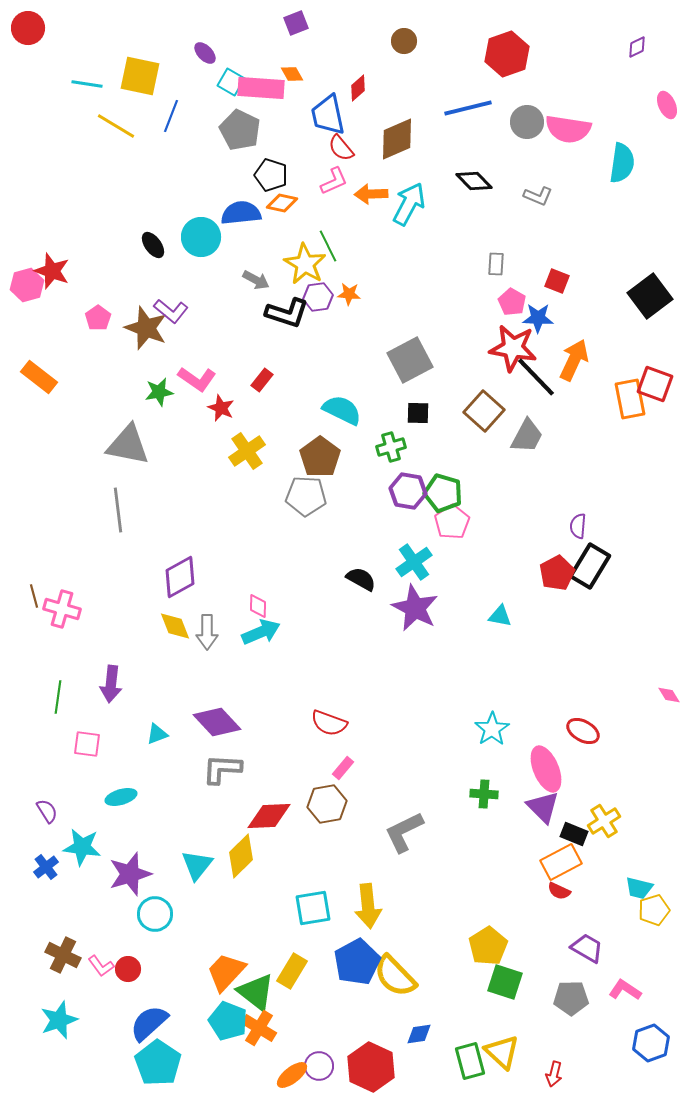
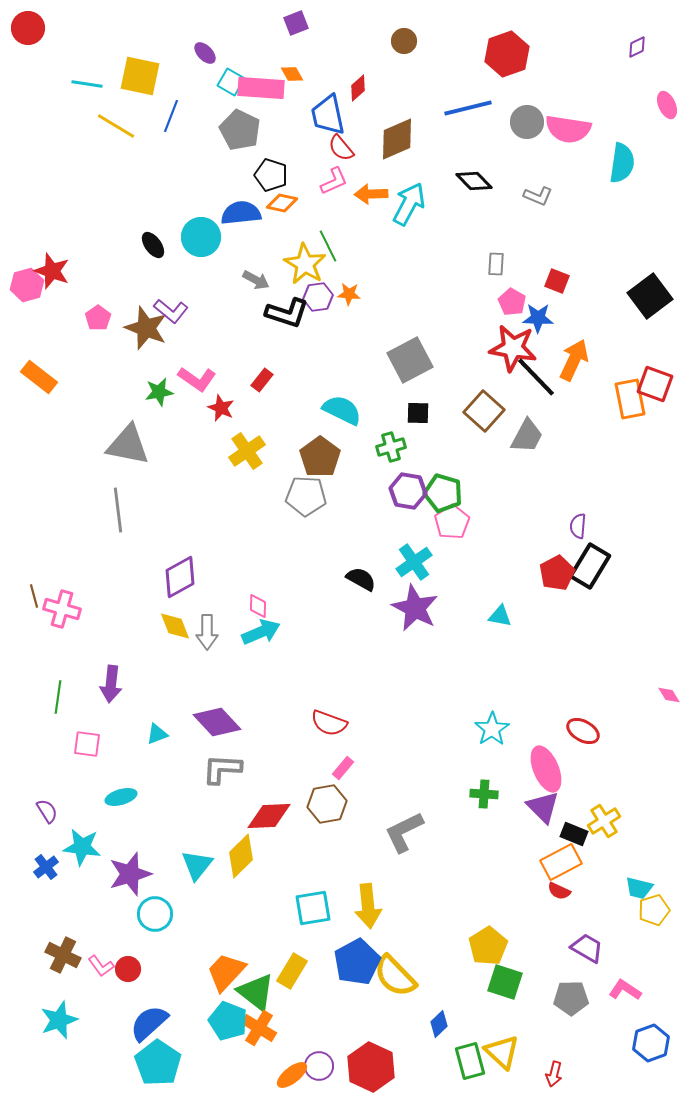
blue diamond at (419, 1034): moved 20 px right, 10 px up; rotated 36 degrees counterclockwise
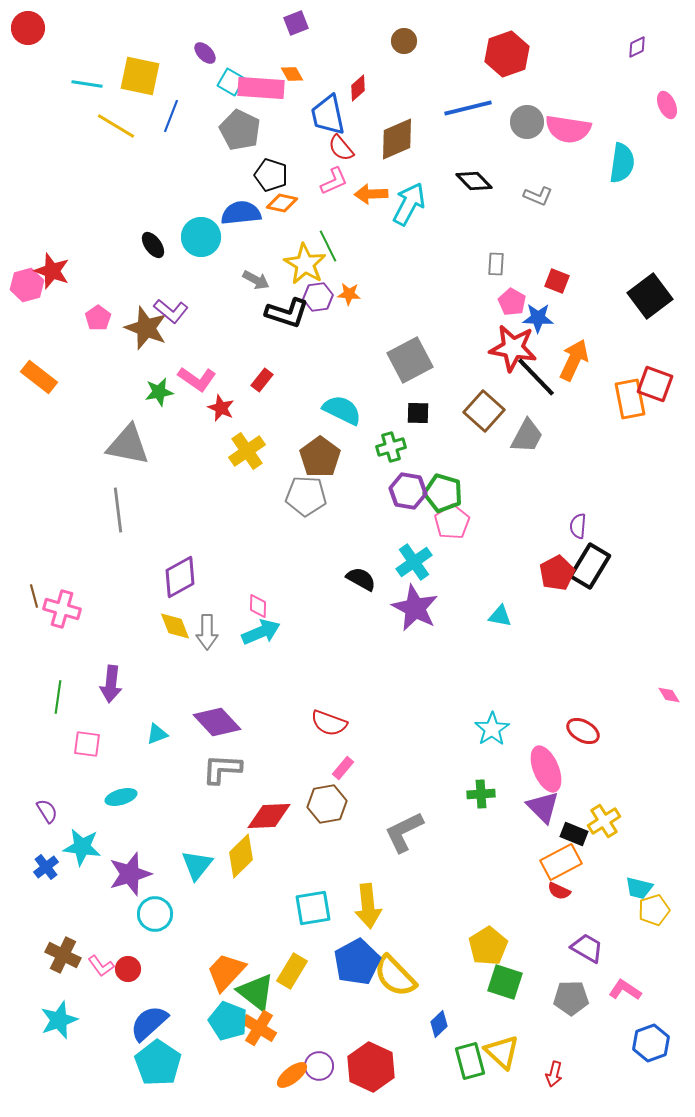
green cross at (484, 794): moved 3 px left; rotated 8 degrees counterclockwise
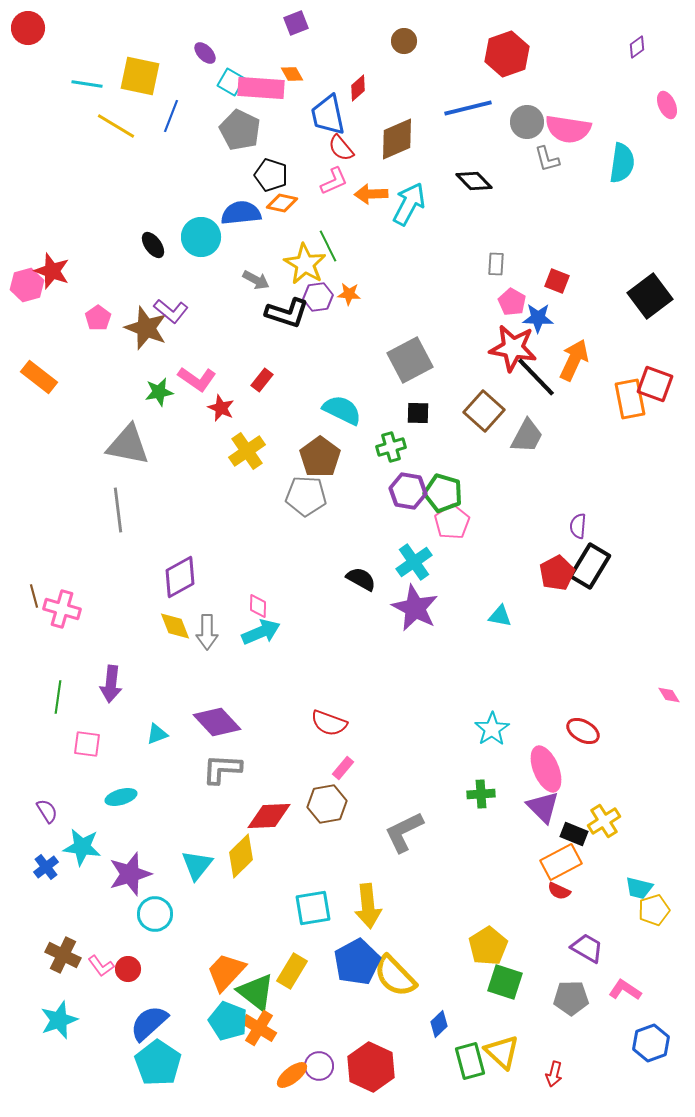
purple diamond at (637, 47): rotated 10 degrees counterclockwise
gray L-shape at (538, 196): moved 9 px right, 37 px up; rotated 52 degrees clockwise
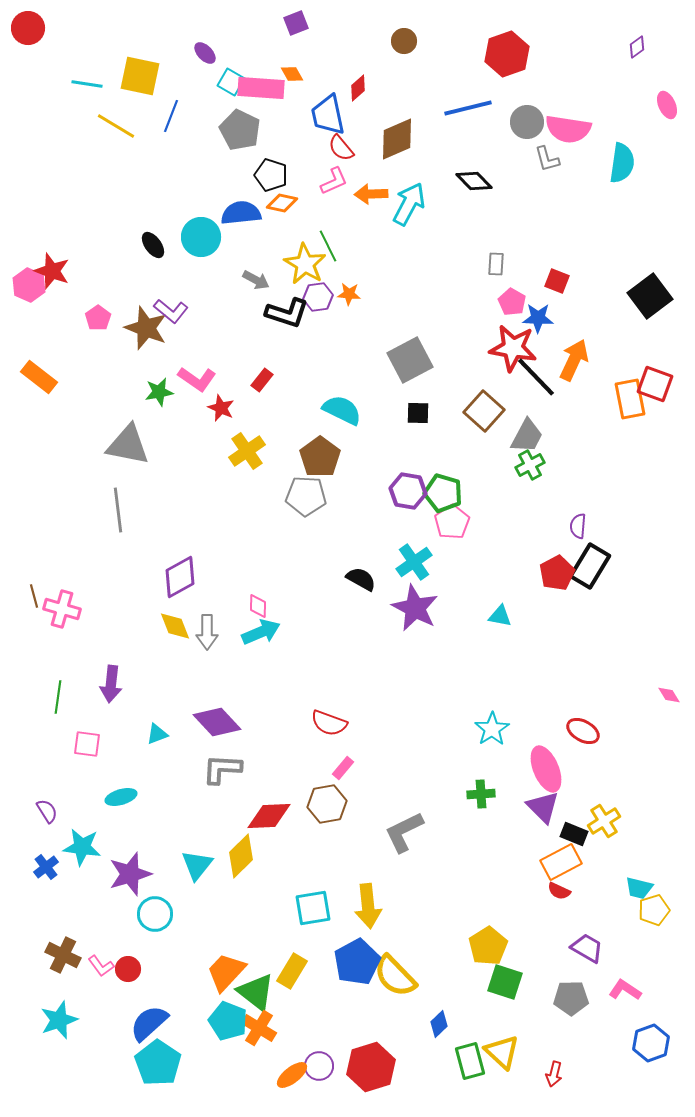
pink hexagon at (27, 285): moved 2 px right; rotated 20 degrees counterclockwise
green cross at (391, 447): moved 139 px right, 18 px down; rotated 12 degrees counterclockwise
red hexagon at (371, 1067): rotated 18 degrees clockwise
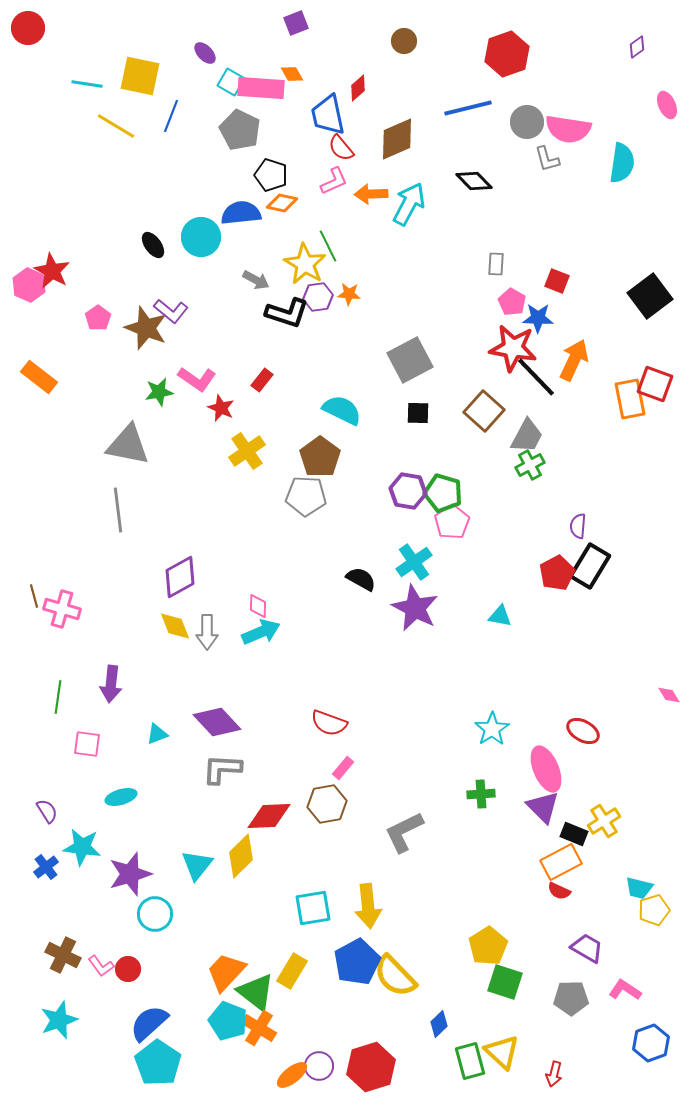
red star at (52, 271): rotated 9 degrees clockwise
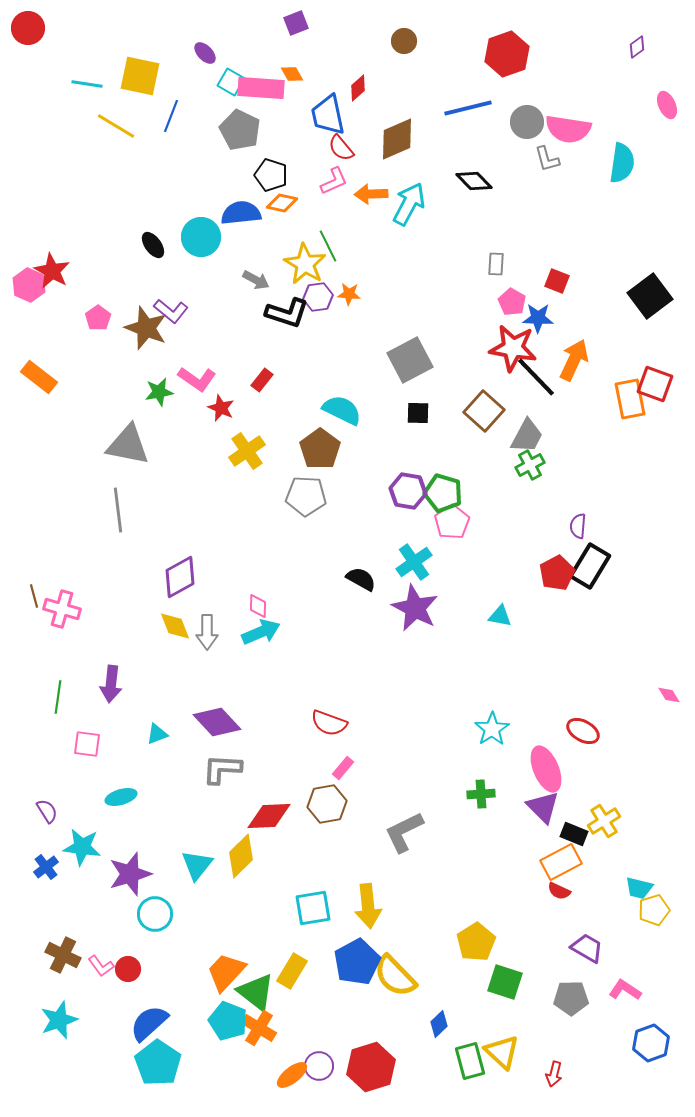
brown pentagon at (320, 457): moved 8 px up
yellow pentagon at (488, 946): moved 12 px left, 4 px up
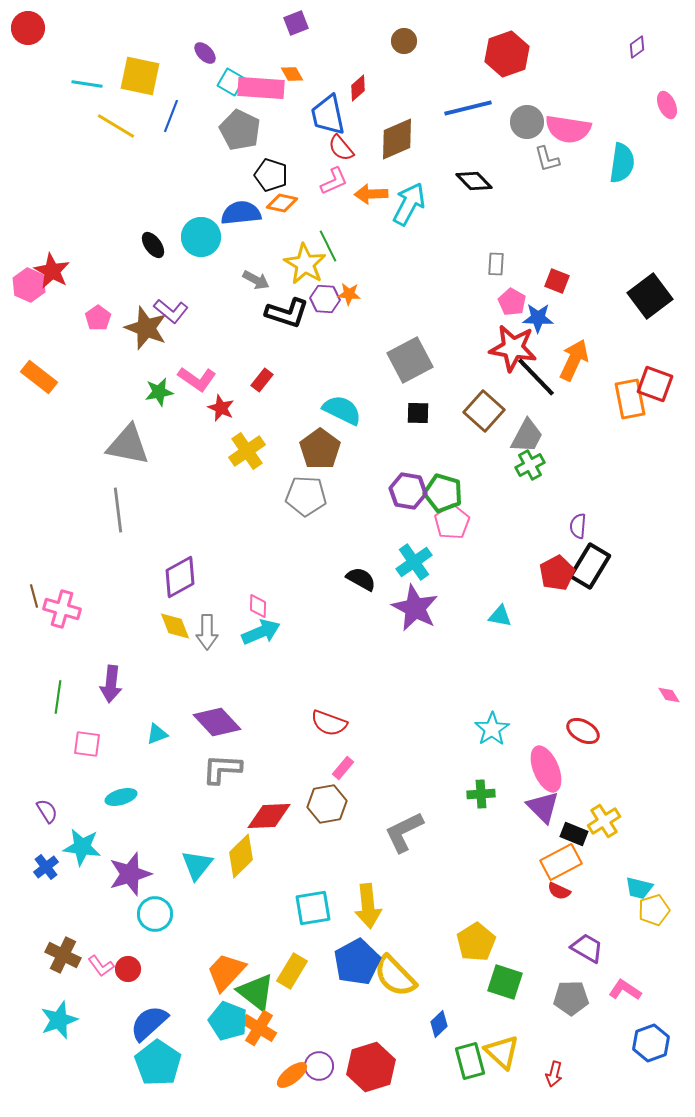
purple hexagon at (318, 297): moved 7 px right, 2 px down; rotated 12 degrees clockwise
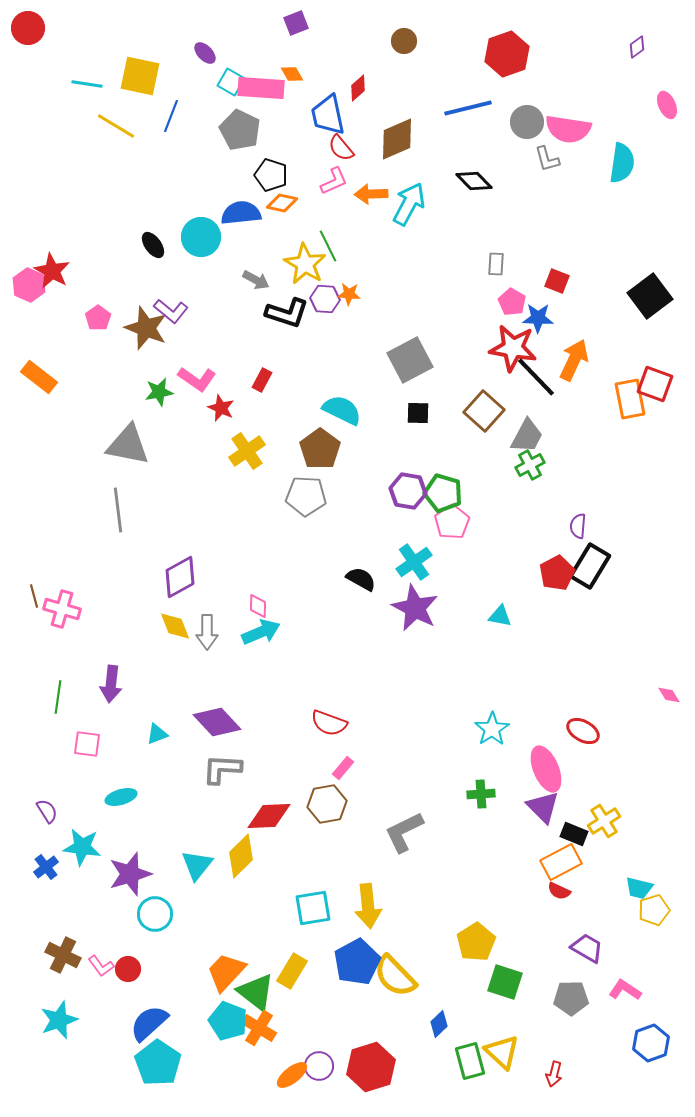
red rectangle at (262, 380): rotated 10 degrees counterclockwise
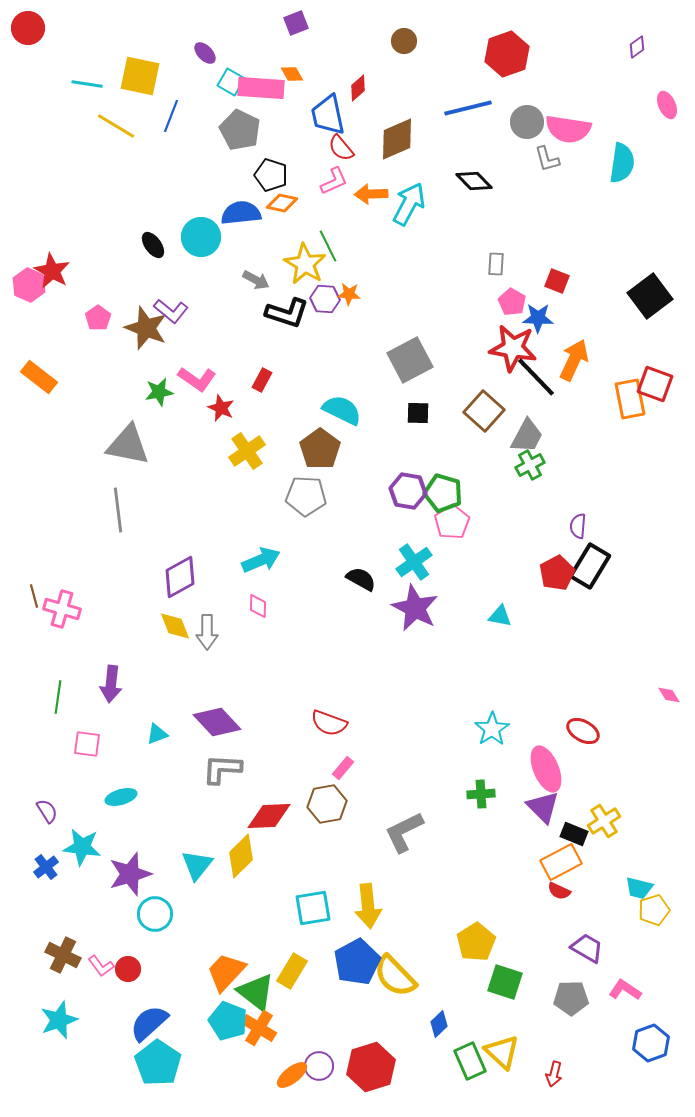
cyan arrow at (261, 632): moved 72 px up
green rectangle at (470, 1061): rotated 9 degrees counterclockwise
